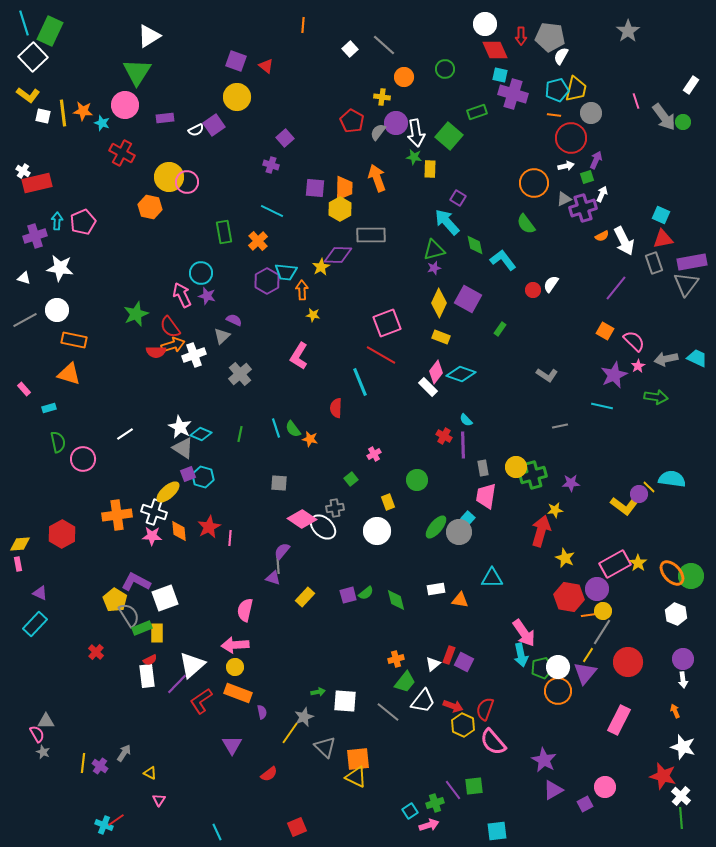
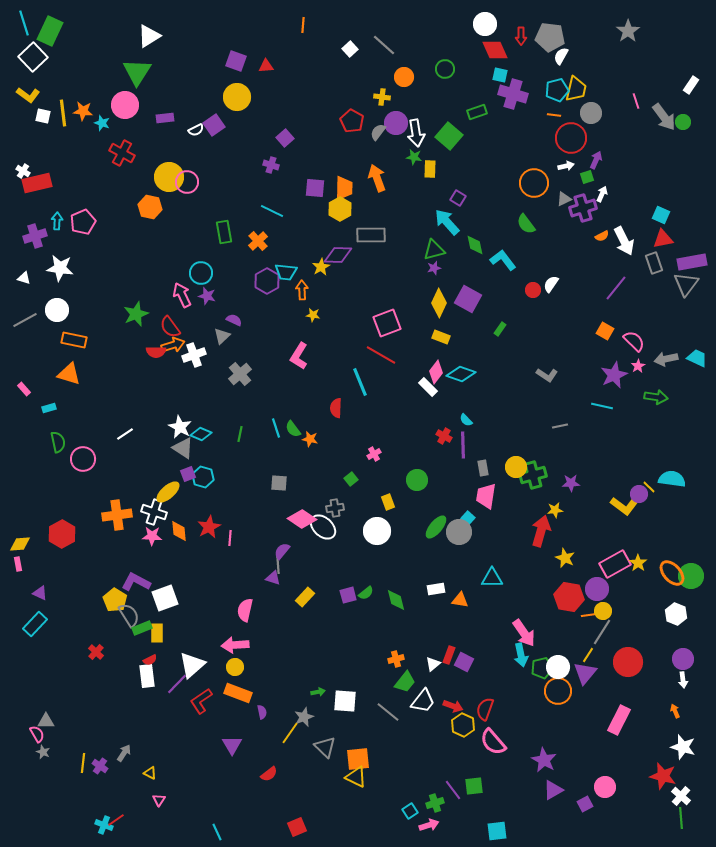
red triangle at (266, 66): rotated 42 degrees counterclockwise
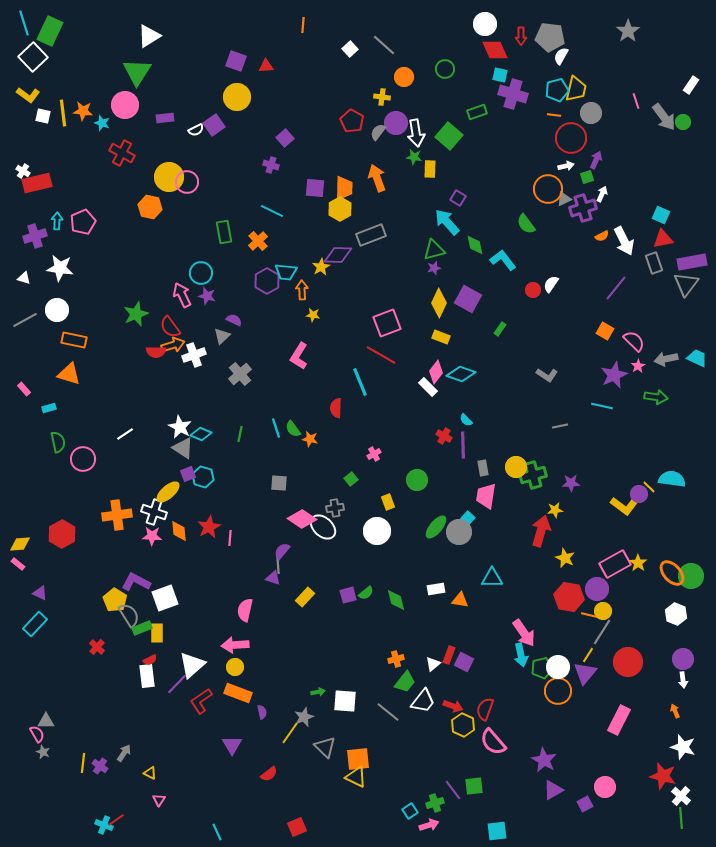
orange circle at (534, 183): moved 14 px right, 6 px down
gray rectangle at (371, 235): rotated 20 degrees counterclockwise
pink rectangle at (18, 564): rotated 40 degrees counterclockwise
orange line at (589, 615): rotated 21 degrees clockwise
red cross at (96, 652): moved 1 px right, 5 px up
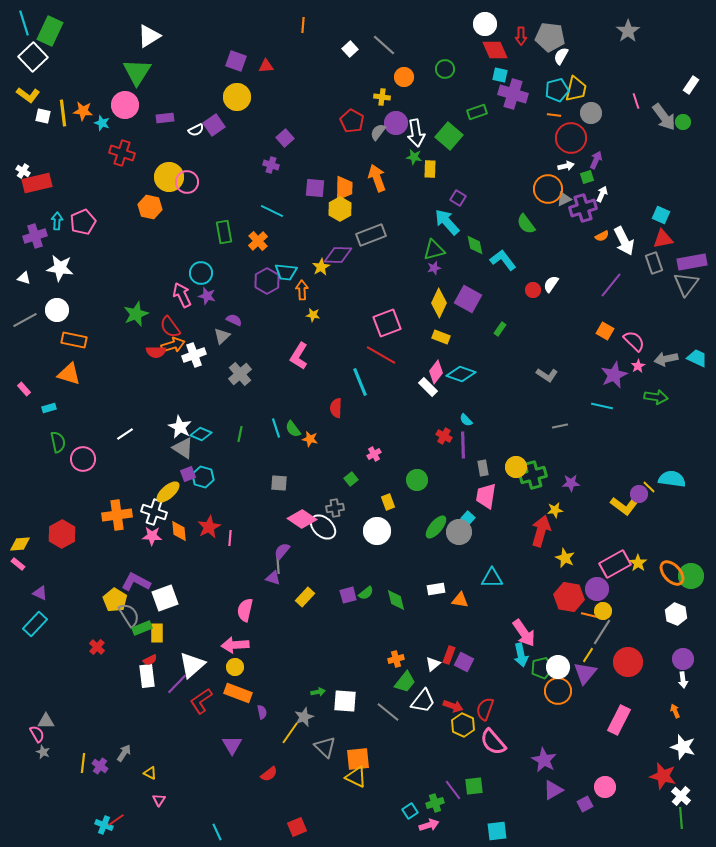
red cross at (122, 153): rotated 10 degrees counterclockwise
purple line at (616, 288): moved 5 px left, 3 px up
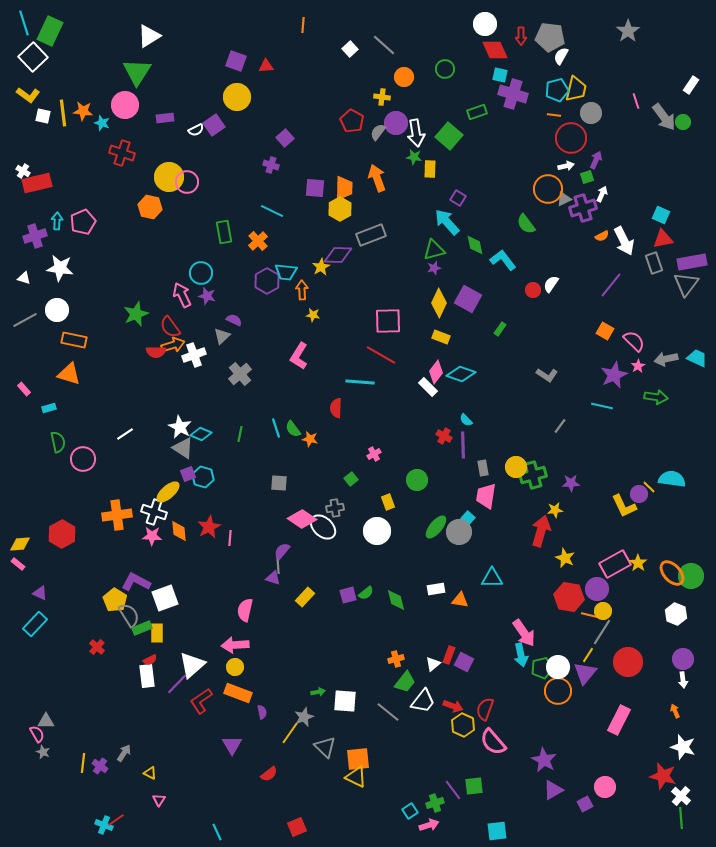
pink square at (387, 323): moved 1 px right, 2 px up; rotated 20 degrees clockwise
cyan line at (360, 382): rotated 64 degrees counterclockwise
gray line at (560, 426): rotated 42 degrees counterclockwise
yellow L-shape at (624, 506): rotated 28 degrees clockwise
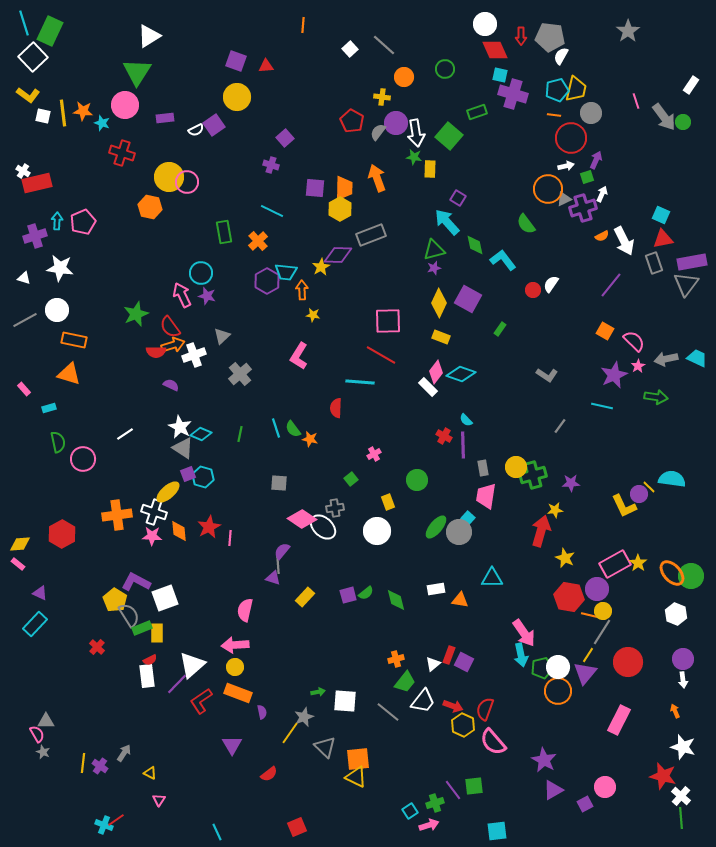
purple semicircle at (234, 320): moved 63 px left, 65 px down
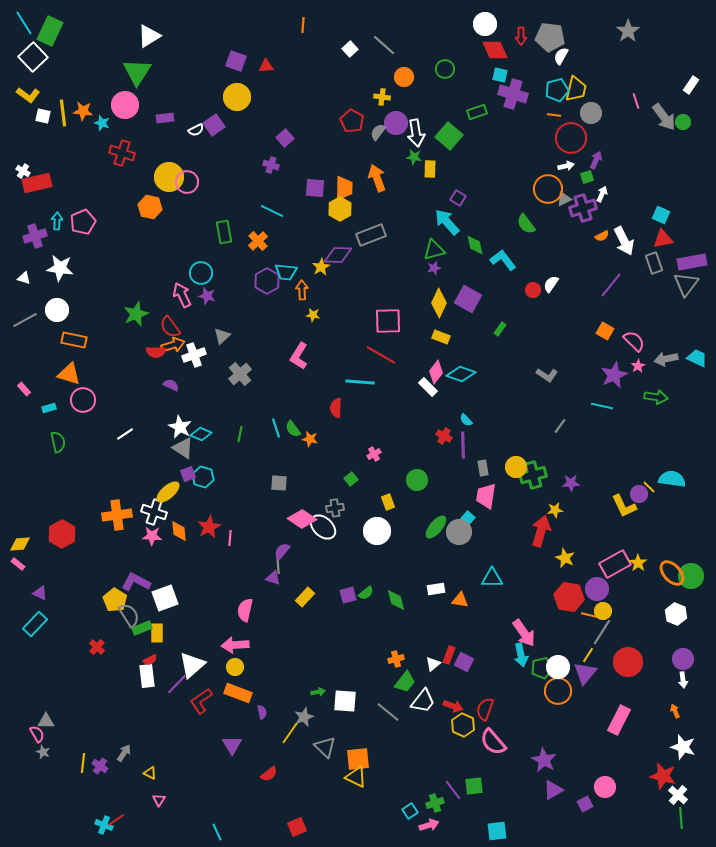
cyan line at (24, 23): rotated 15 degrees counterclockwise
pink circle at (83, 459): moved 59 px up
white cross at (681, 796): moved 3 px left, 1 px up
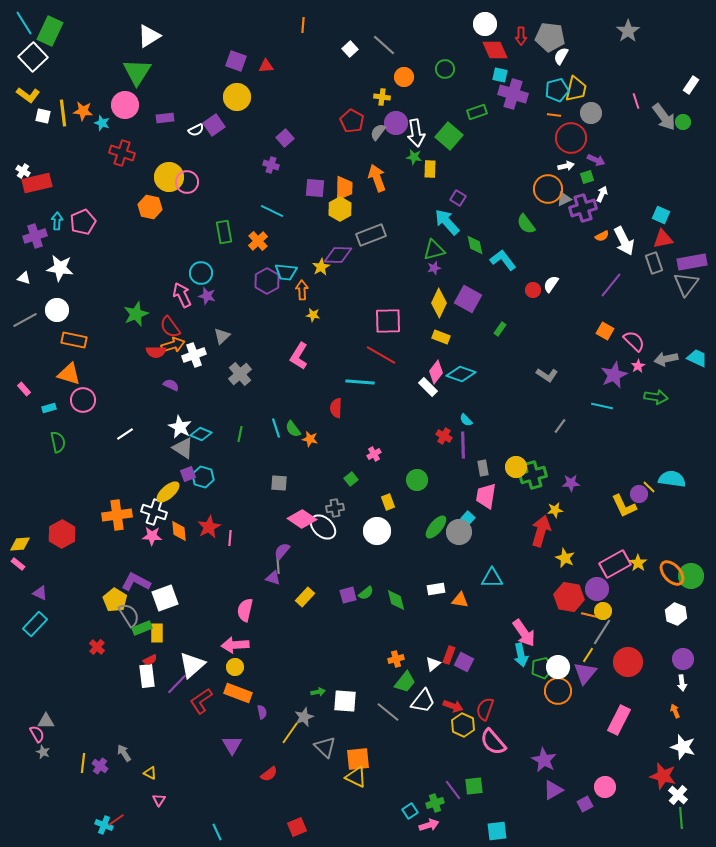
purple arrow at (596, 160): rotated 90 degrees clockwise
white arrow at (683, 680): moved 1 px left, 3 px down
gray arrow at (124, 753): rotated 66 degrees counterclockwise
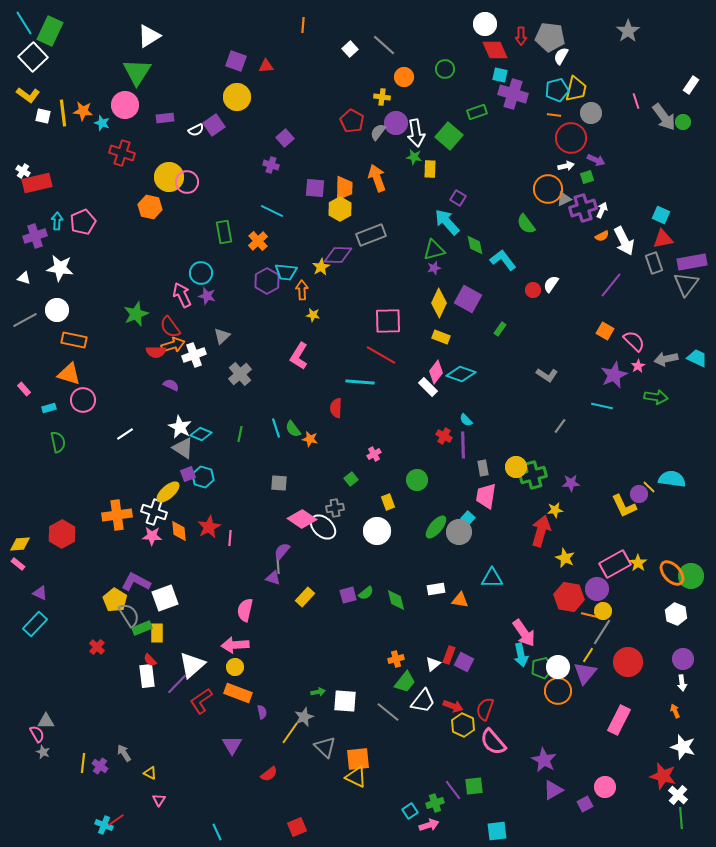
white arrow at (602, 194): moved 16 px down
red semicircle at (150, 660): rotated 72 degrees clockwise
